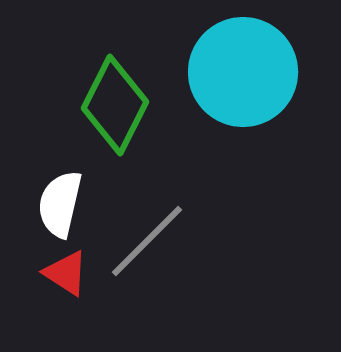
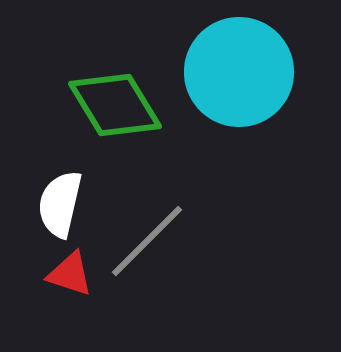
cyan circle: moved 4 px left
green diamond: rotated 58 degrees counterclockwise
red triangle: moved 4 px right, 1 px down; rotated 15 degrees counterclockwise
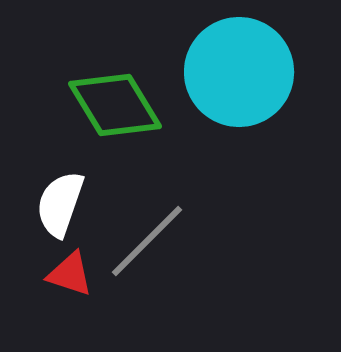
white semicircle: rotated 6 degrees clockwise
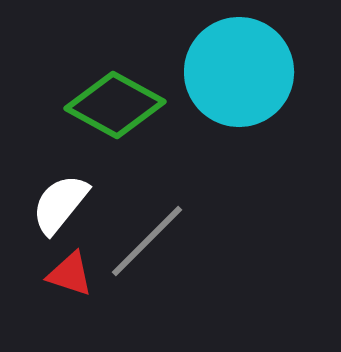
green diamond: rotated 30 degrees counterclockwise
white semicircle: rotated 20 degrees clockwise
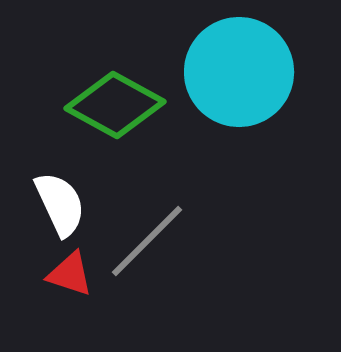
white semicircle: rotated 116 degrees clockwise
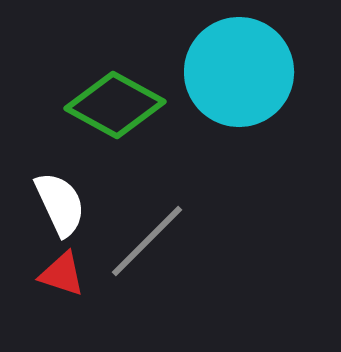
red triangle: moved 8 px left
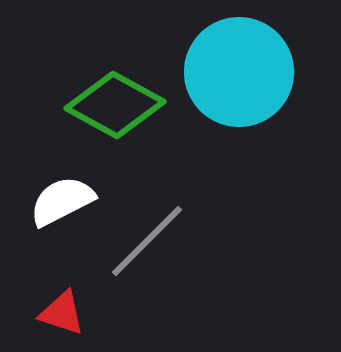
white semicircle: moved 2 px right, 3 px up; rotated 92 degrees counterclockwise
red triangle: moved 39 px down
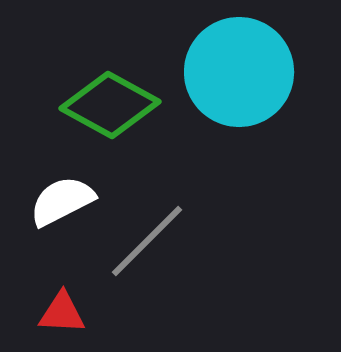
green diamond: moved 5 px left
red triangle: rotated 15 degrees counterclockwise
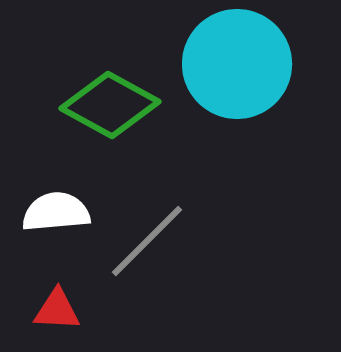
cyan circle: moved 2 px left, 8 px up
white semicircle: moved 6 px left, 11 px down; rotated 22 degrees clockwise
red triangle: moved 5 px left, 3 px up
